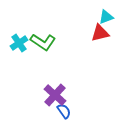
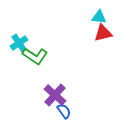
cyan triangle: moved 7 px left; rotated 28 degrees clockwise
red triangle: moved 3 px right
green L-shape: moved 8 px left, 14 px down
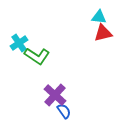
green L-shape: moved 2 px right
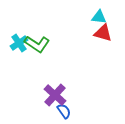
red triangle: rotated 30 degrees clockwise
green L-shape: moved 12 px up
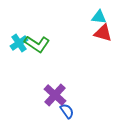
blue semicircle: moved 3 px right
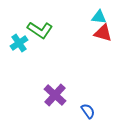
green L-shape: moved 3 px right, 14 px up
blue semicircle: moved 21 px right
